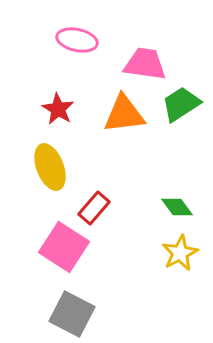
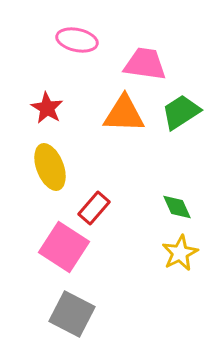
green trapezoid: moved 8 px down
red star: moved 11 px left, 1 px up
orange triangle: rotated 9 degrees clockwise
green diamond: rotated 12 degrees clockwise
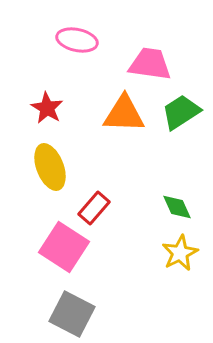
pink trapezoid: moved 5 px right
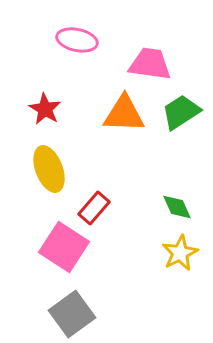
red star: moved 2 px left, 1 px down
yellow ellipse: moved 1 px left, 2 px down
gray square: rotated 27 degrees clockwise
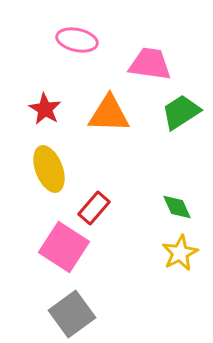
orange triangle: moved 15 px left
